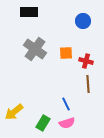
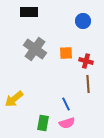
yellow arrow: moved 13 px up
green rectangle: rotated 21 degrees counterclockwise
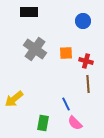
pink semicircle: moved 8 px right; rotated 63 degrees clockwise
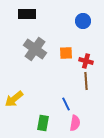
black rectangle: moved 2 px left, 2 px down
brown line: moved 2 px left, 3 px up
pink semicircle: rotated 126 degrees counterclockwise
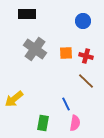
red cross: moved 5 px up
brown line: rotated 42 degrees counterclockwise
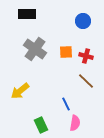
orange square: moved 1 px up
yellow arrow: moved 6 px right, 8 px up
green rectangle: moved 2 px left, 2 px down; rotated 35 degrees counterclockwise
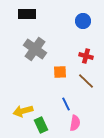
orange square: moved 6 px left, 20 px down
yellow arrow: moved 3 px right, 20 px down; rotated 24 degrees clockwise
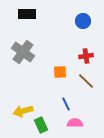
gray cross: moved 12 px left, 3 px down
red cross: rotated 24 degrees counterclockwise
pink semicircle: rotated 98 degrees counterclockwise
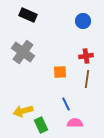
black rectangle: moved 1 px right, 1 px down; rotated 24 degrees clockwise
brown line: moved 1 px right, 2 px up; rotated 54 degrees clockwise
